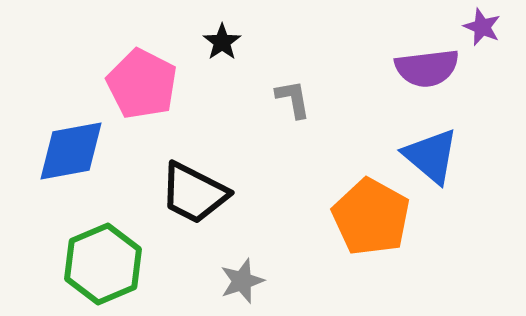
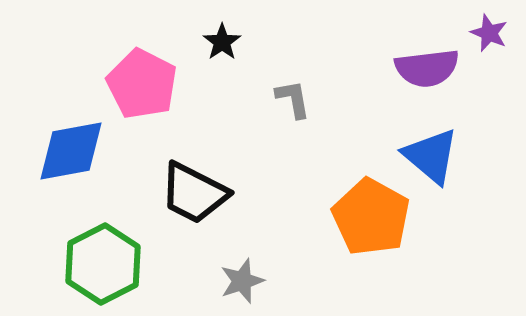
purple star: moved 7 px right, 6 px down
green hexagon: rotated 4 degrees counterclockwise
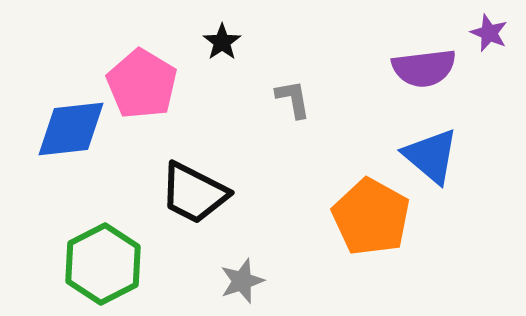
purple semicircle: moved 3 px left
pink pentagon: rotated 4 degrees clockwise
blue diamond: moved 22 px up; rotated 4 degrees clockwise
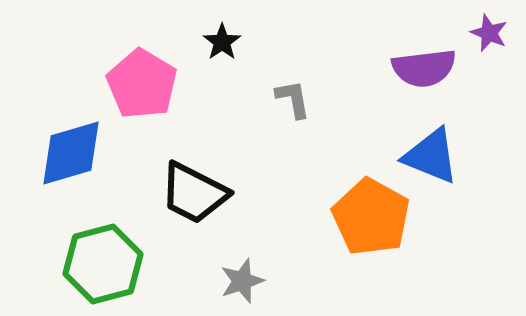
blue diamond: moved 24 px down; rotated 10 degrees counterclockwise
blue triangle: rotated 18 degrees counterclockwise
green hexagon: rotated 12 degrees clockwise
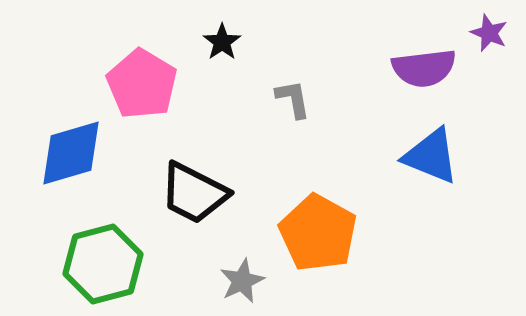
orange pentagon: moved 53 px left, 16 px down
gray star: rotated 6 degrees counterclockwise
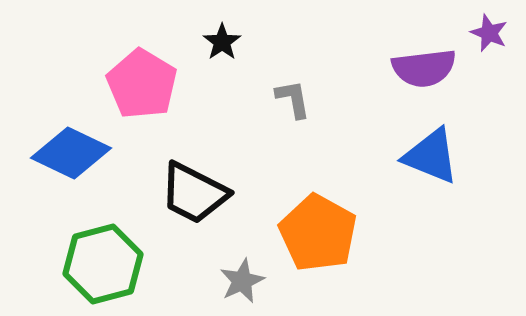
blue diamond: rotated 42 degrees clockwise
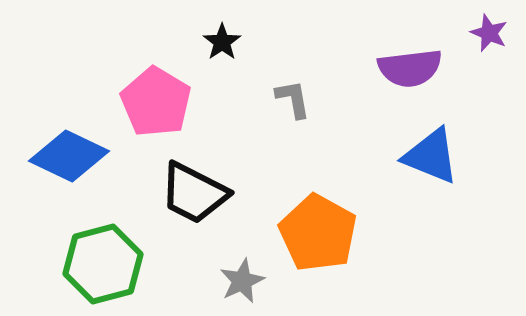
purple semicircle: moved 14 px left
pink pentagon: moved 14 px right, 18 px down
blue diamond: moved 2 px left, 3 px down
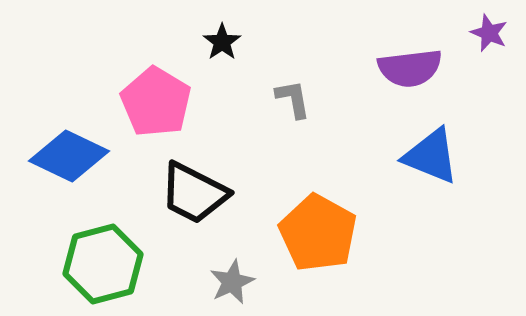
gray star: moved 10 px left, 1 px down
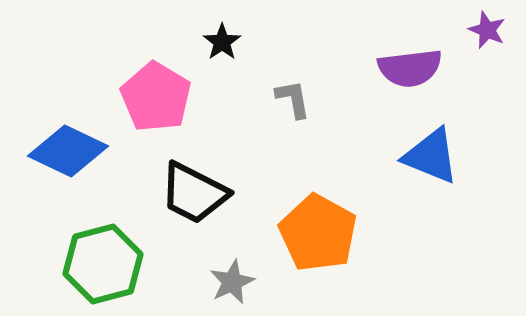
purple star: moved 2 px left, 3 px up
pink pentagon: moved 5 px up
blue diamond: moved 1 px left, 5 px up
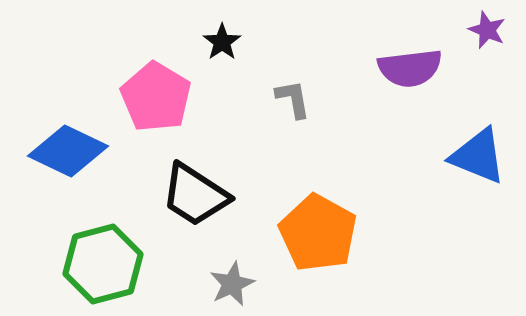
blue triangle: moved 47 px right
black trapezoid: moved 1 px right, 2 px down; rotated 6 degrees clockwise
gray star: moved 2 px down
